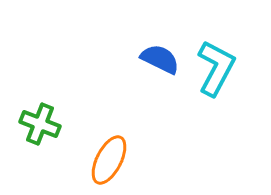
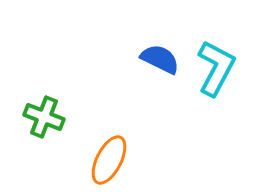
green cross: moved 4 px right, 7 px up
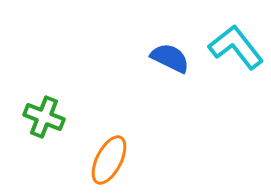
blue semicircle: moved 10 px right, 1 px up
cyan L-shape: moved 20 px right, 21 px up; rotated 66 degrees counterclockwise
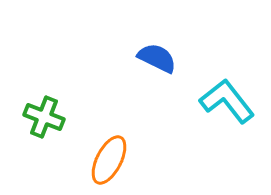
cyan L-shape: moved 9 px left, 54 px down
blue semicircle: moved 13 px left
